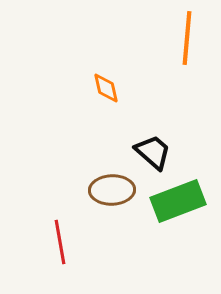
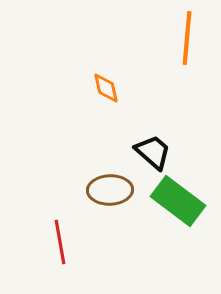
brown ellipse: moved 2 px left
green rectangle: rotated 58 degrees clockwise
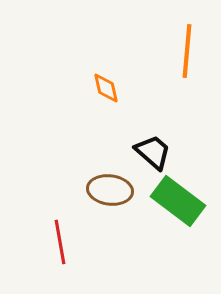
orange line: moved 13 px down
brown ellipse: rotated 9 degrees clockwise
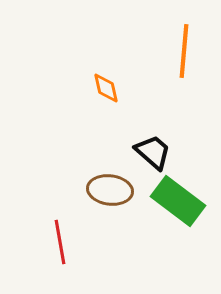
orange line: moved 3 px left
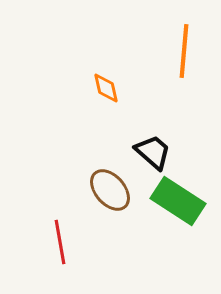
brown ellipse: rotated 42 degrees clockwise
green rectangle: rotated 4 degrees counterclockwise
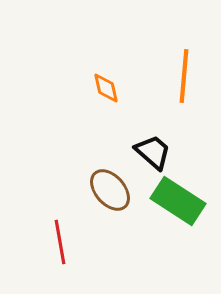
orange line: moved 25 px down
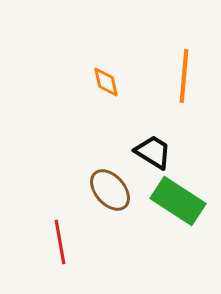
orange diamond: moved 6 px up
black trapezoid: rotated 9 degrees counterclockwise
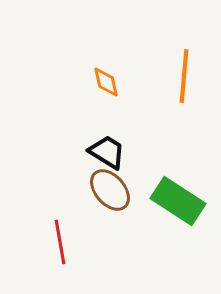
black trapezoid: moved 46 px left
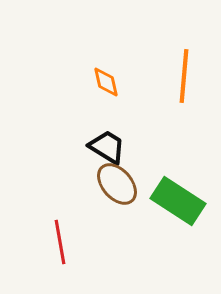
black trapezoid: moved 5 px up
brown ellipse: moved 7 px right, 6 px up
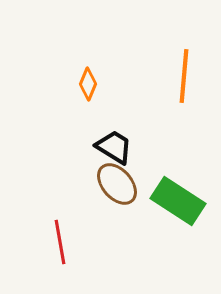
orange diamond: moved 18 px left, 2 px down; rotated 36 degrees clockwise
black trapezoid: moved 7 px right
